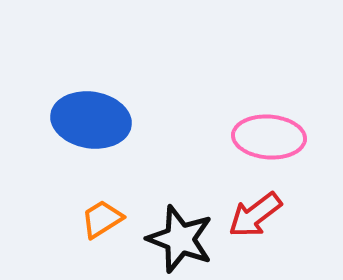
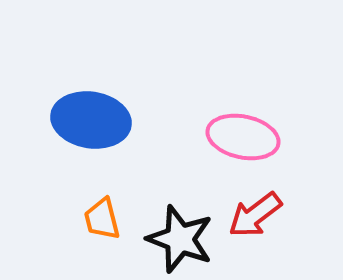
pink ellipse: moved 26 px left; rotated 8 degrees clockwise
orange trapezoid: rotated 72 degrees counterclockwise
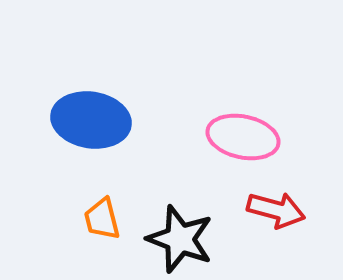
red arrow: moved 21 px right, 5 px up; rotated 128 degrees counterclockwise
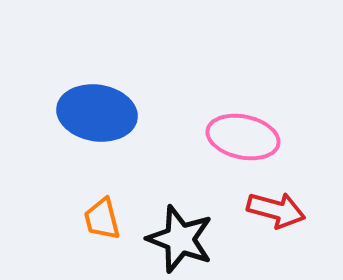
blue ellipse: moved 6 px right, 7 px up
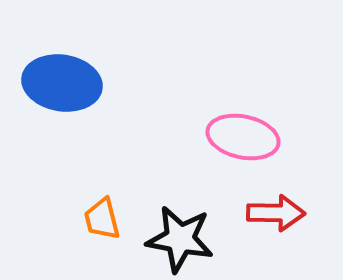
blue ellipse: moved 35 px left, 30 px up
red arrow: moved 3 px down; rotated 14 degrees counterclockwise
black star: rotated 10 degrees counterclockwise
